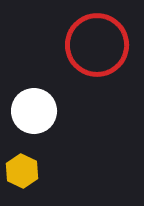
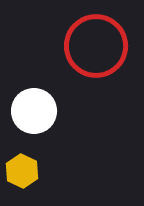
red circle: moved 1 px left, 1 px down
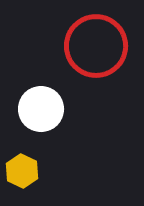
white circle: moved 7 px right, 2 px up
